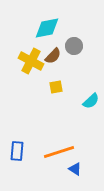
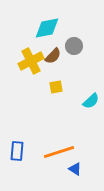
yellow cross: rotated 35 degrees clockwise
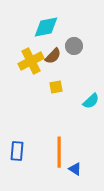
cyan diamond: moved 1 px left, 1 px up
orange line: rotated 72 degrees counterclockwise
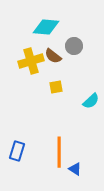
cyan diamond: rotated 16 degrees clockwise
brown semicircle: rotated 84 degrees clockwise
yellow cross: rotated 10 degrees clockwise
blue rectangle: rotated 12 degrees clockwise
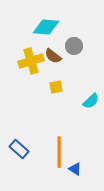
blue rectangle: moved 2 px right, 2 px up; rotated 66 degrees counterclockwise
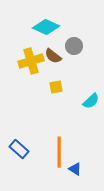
cyan diamond: rotated 20 degrees clockwise
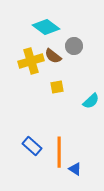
cyan diamond: rotated 12 degrees clockwise
yellow square: moved 1 px right
blue rectangle: moved 13 px right, 3 px up
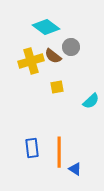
gray circle: moved 3 px left, 1 px down
blue rectangle: moved 2 px down; rotated 42 degrees clockwise
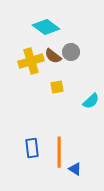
gray circle: moved 5 px down
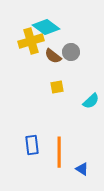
yellow cross: moved 20 px up
blue rectangle: moved 3 px up
blue triangle: moved 7 px right
